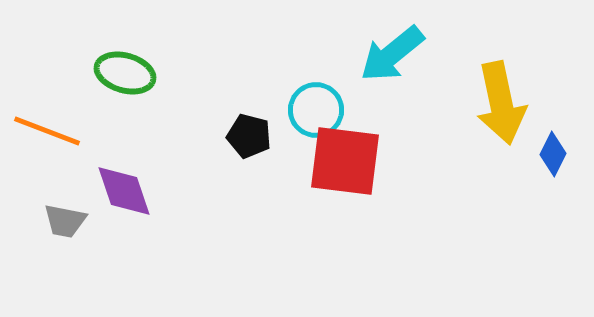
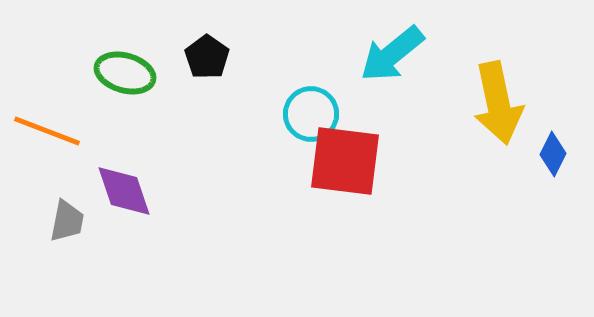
yellow arrow: moved 3 px left
cyan circle: moved 5 px left, 4 px down
black pentagon: moved 42 px left, 79 px up; rotated 21 degrees clockwise
gray trapezoid: moved 2 px right; rotated 90 degrees counterclockwise
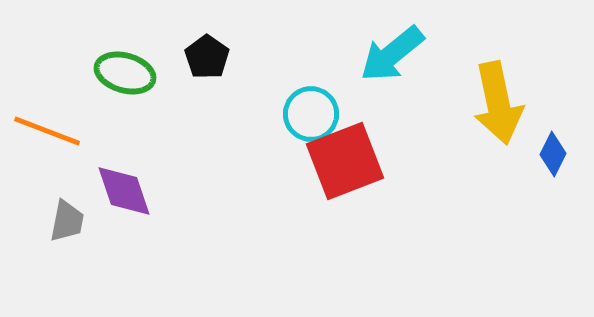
red square: rotated 28 degrees counterclockwise
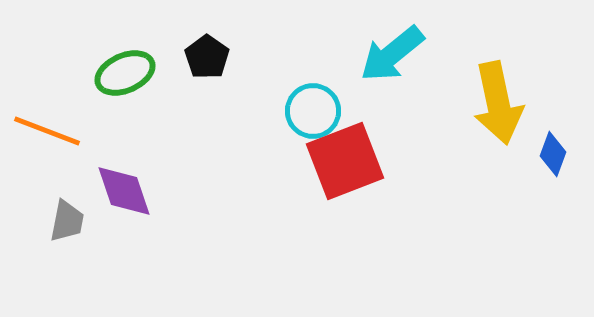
green ellipse: rotated 40 degrees counterclockwise
cyan circle: moved 2 px right, 3 px up
blue diamond: rotated 6 degrees counterclockwise
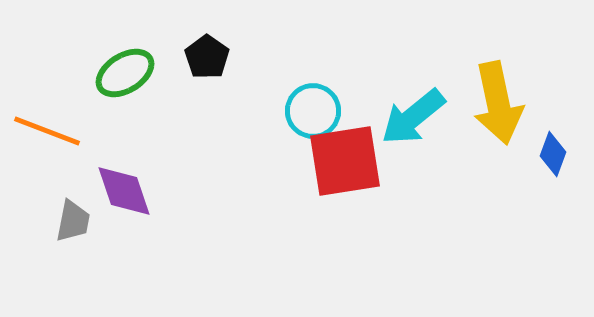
cyan arrow: moved 21 px right, 63 px down
green ellipse: rotated 8 degrees counterclockwise
red square: rotated 12 degrees clockwise
gray trapezoid: moved 6 px right
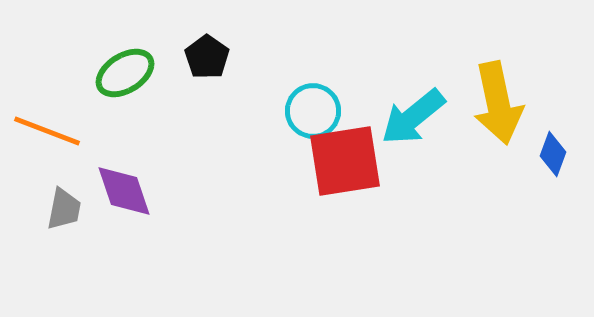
gray trapezoid: moved 9 px left, 12 px up
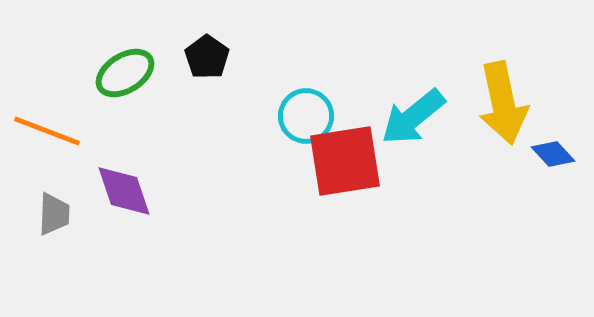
yellow arrow: moved 5 px right
cyan circle: moved 7 px left, 5 px down
blue diamond: rotated 63 degrees counterclockwise
gray trapezoid: moved 10 px left, 5 px down; rotated 9 degrees counterclockwise
